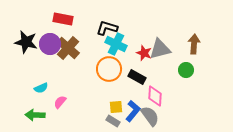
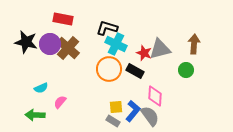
black rectangle: moved 2 px left, 6 px up
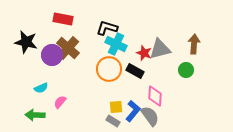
purple circle: moved 2 px right, 11 px down
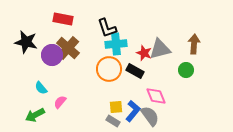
black L-shape: rotated 125 degrees counterclockwise
cyan cross: rotated 30 degrees counterclockwise
cyan semicircle: rotated 72 degrees clockwise
pink diamond: moved 1 px right; rotated 25 degrees counterclockwise
green arrow: rotated 30 degrees counterclockwise
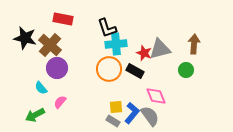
black star: moved 1 px left, 4 px up
brown cross: moved 18 px left, 3 px up
purple circle: moved 5 px right, 13 px down
blue L-shape: moved 1 px left, 2 px down
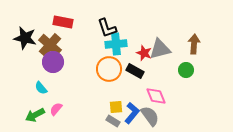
red rectangle: moved 3 px down
purple circle: moved 4 px left, 6 px up
pink semicircle: moved 4 px left, 7 px down
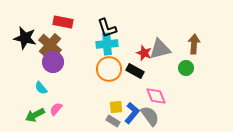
cyan cross: moved 9 px left
green circle: moved 2 px up
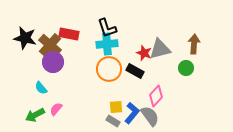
red rectangle: moved 6 px right, 12 px down
pink diamond: rotated 65 degrees clockwise
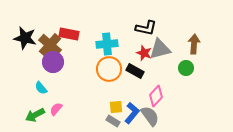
black L-shape: moved 39 px right; rotated 60 degrees counterclockwise
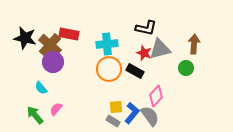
green arrow: rotated 78 degrees clockwise
